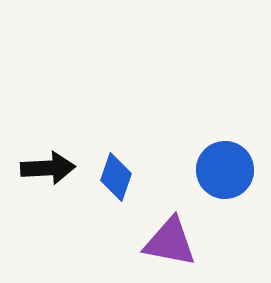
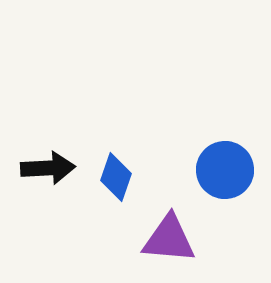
purple triangle: moved 1 px left, 3 px up; rotated 6 degrees counterclockwise
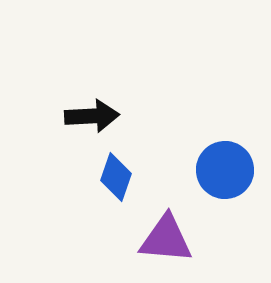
black arrow: moved 44 px right, 52 px up
purple triangle: moved 3 px left
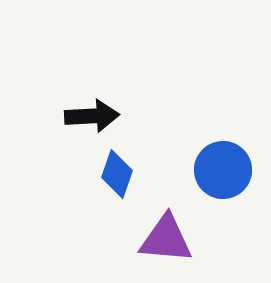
blue circle: moved 2 px left
blue diamond: moved 1 px right, 3 px up
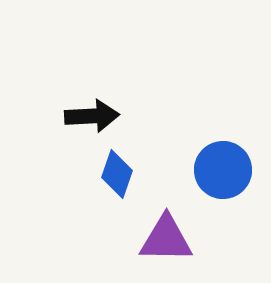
purple triangle: rotated 4 degrees counterclockwise
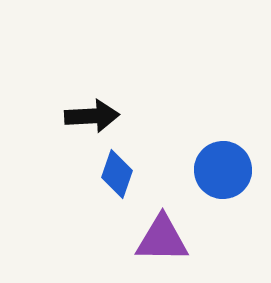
purple triangle: moved 4 px left
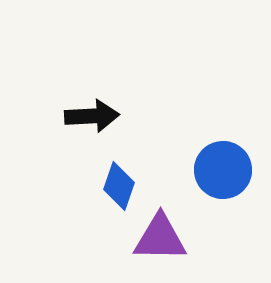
blue diamond: moved 2 px right, 12 px down
purple triangle: moved 2 px left, 1 px up
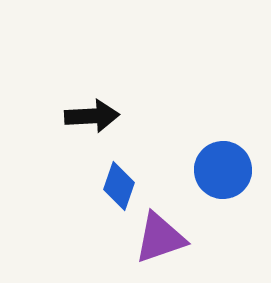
purple triangle: rotated 20 degrees counterclockwise
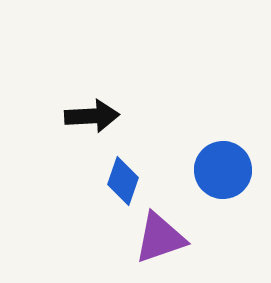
blue diamond: moved 4 px right, 5 px up
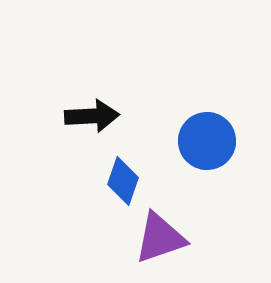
blue circle: moved 16 px left, 29 px up
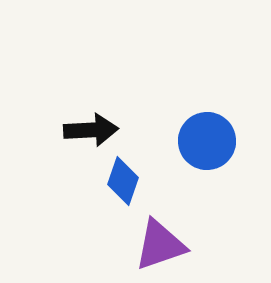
black arrow: moved 1 px left, 14 px down
purple triangle: moved 7 px down
